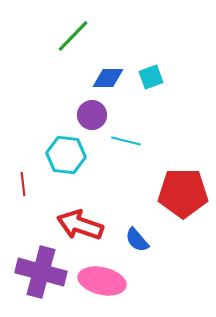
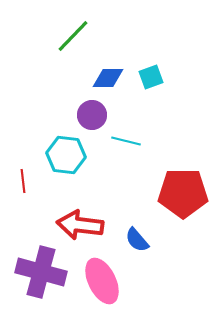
red line: moved 3 px up
red arrow: rotated 12 degrees counterclockwise
pink ellipse: rotated 51 degrees clockwise
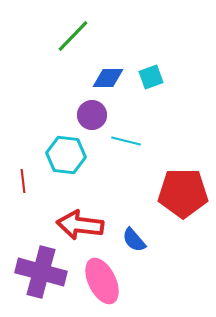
blue semicircle: moved 3 px left
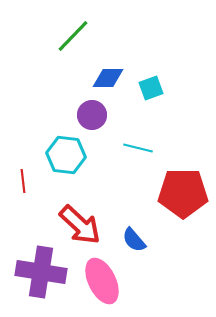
cyan square: moved 11 px down
cyan line: moved 12 px right, 7 px down
red arrow: rotated 144 degrees counterclockwise
purple cross: rotated 6 degrees counterclockwise
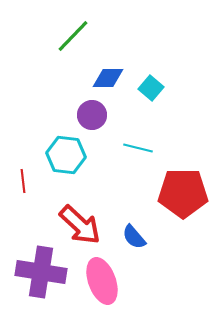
cyan square: rotated 30 degrees counterclockwise
blue semicircle: moved 3 px up
pink ellipse: rotated 6 degrees clockwise
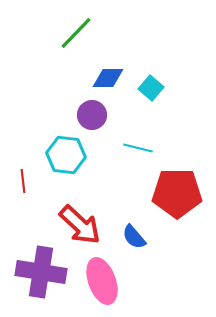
green line: moved 3 px right, 3 px up
red pentagon: moved 6 px left
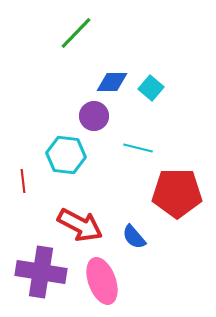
blue diamond: moved 4 px right, 4 px down
purple circle: moved 2 px right, 1 px down
red arrow: rotated 15 degrees counterclockwise
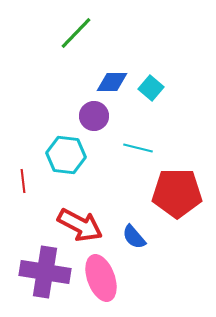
purple cross: moved 4 px right
pink ellipse: moved 1 px left, 3 px up
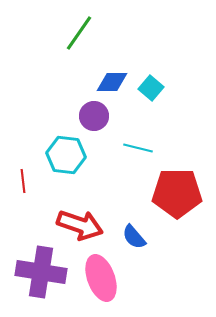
green line: moved 3 px right; rotated 9 degrees counterclockwise
red arrow: rotated 9 degrees counterclockwise
purple cross: moved 4 px left
